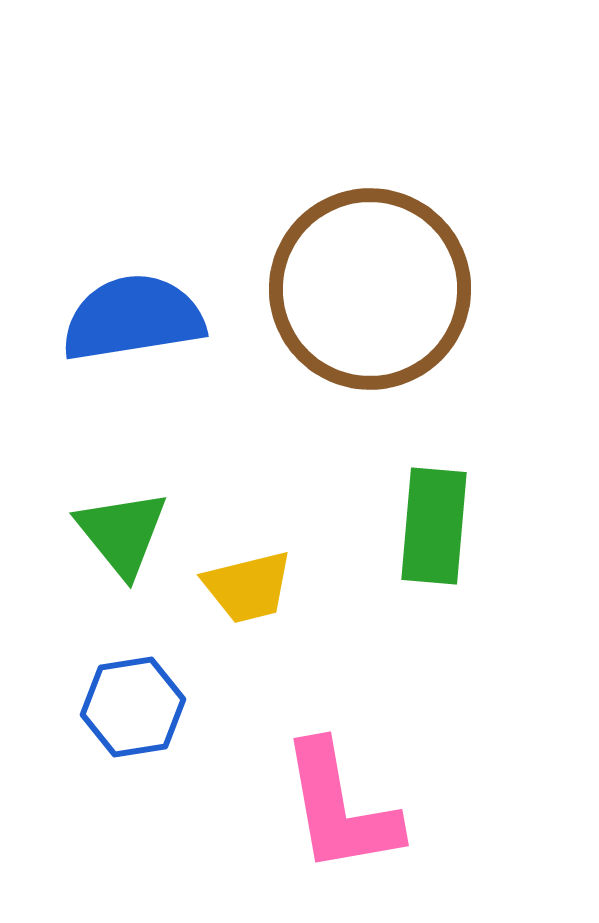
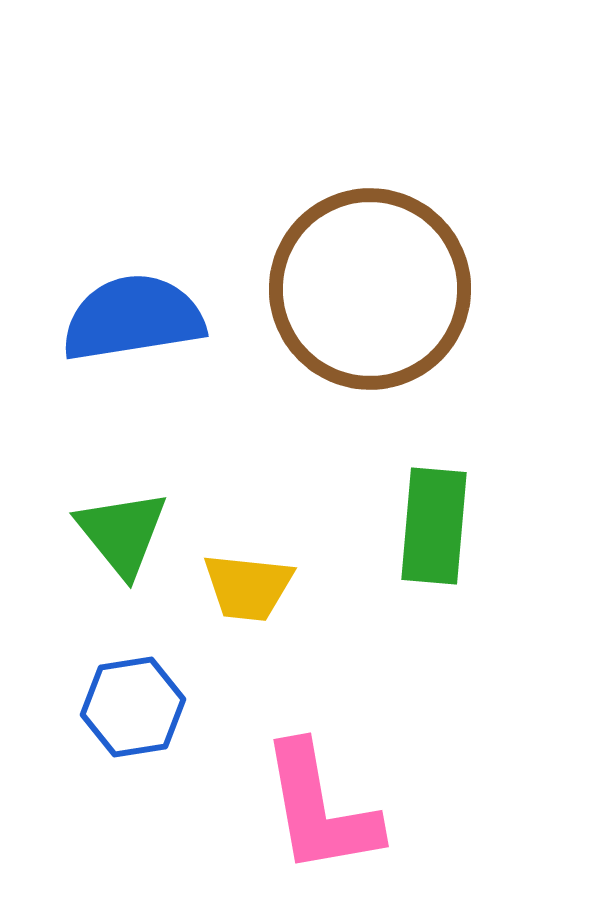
yellow trapezoid: rotated 20 degrees clockwise
pink L-shape: moved 20 px left, 1 px down
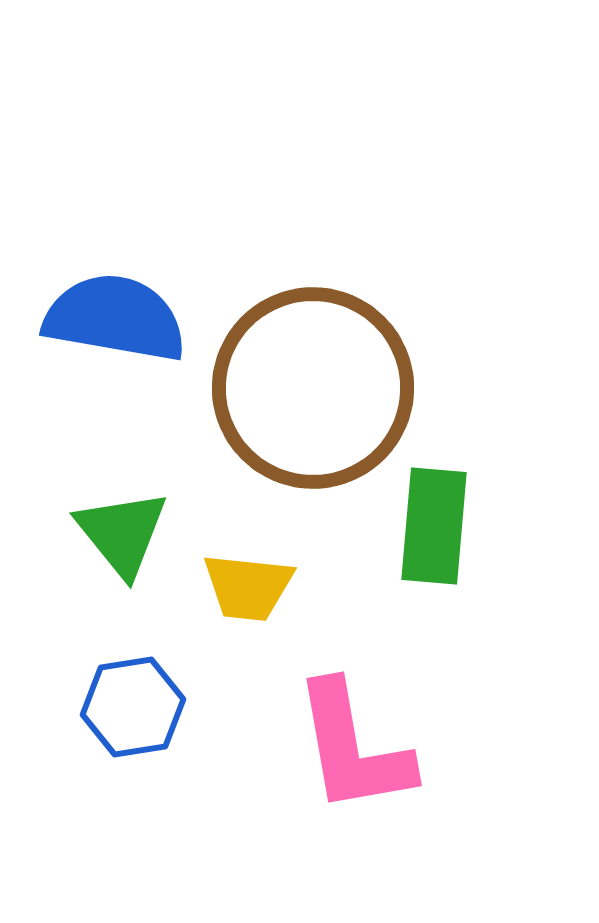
brown circle: moved 57 px left, 99 px down
blue semicircle: moved 18 px left; rotated 19 degrees clockwise
pink L-shape: moved 33 px right, 61 px up
